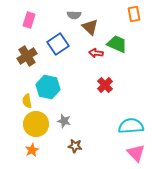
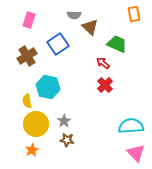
red arrow: moved 7 px right, 10 px down; rotated 32 degrees clockwise
gray star: rotated 24 degrees clockwise
brown star: moved 8 px left, 6 px up
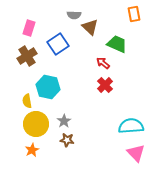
pink rectangle: moved 8 px down
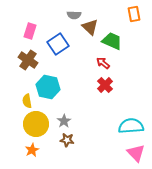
pink rectangle: moved 1 px right, 3 px down
green trapezoid: moved 5 px left, 3 px up
brown cross: moved 1 px right, 4 px down; rotated 24 degrees counterclockwise
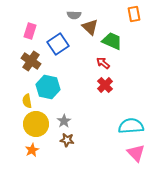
brown cross: moved 3 px right, 1 px down
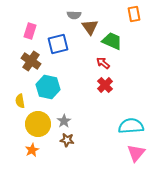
brown triangle: rotated 12 degrees clockwise
blue square: rotated 20 degrees clockwise
yellow semicircle: moved 7 px left
yellow circle: moved 2 px right
pink triangle: rotated 24 degrees clockwise
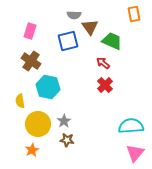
blue square: moved 10 px right, 3 px up
pink triangle: moved 1 px left
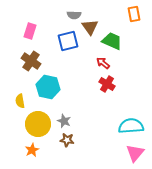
red cross: moved 2 px right, 1 px up; rotated 14 degrees counterclockwise
gray star: rotated 16 degrees counterclockwise
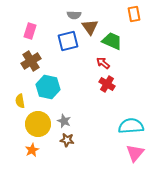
brown cross: rotated 24 degrees clockwise
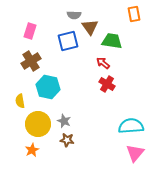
green trapezoid: rotated 15 degrees counterclockwise
